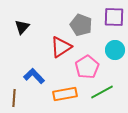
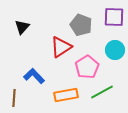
orange rectangle: moved 1 px right, 1 px down
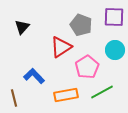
brown line: rotated 18 degrees counterclockwise
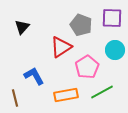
purple square: moved 2 px left, 1 px down
blue L-shape: rotated 15 degrees clockwise
brown line: moved 1 px right
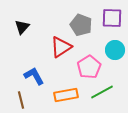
pink pentagon: moved 2 px right
brown line: moved 6 px right, 2 px down
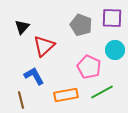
red triangle: moved 17 px left, 1 px up; rotated 10 degrees counterclockwise
pink pentagon: rotated 15 degrees counterclockwise
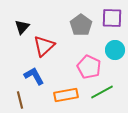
gray pentagon: rotated 15 degrees clockwise
brown line: moved 1 px left
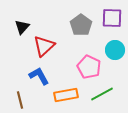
blue L-shape: moved 5 px right
green line: moved 2 px down
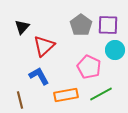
purple square: moved 4 px left, 7 px down
green line: moved 1 px left
